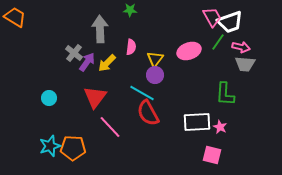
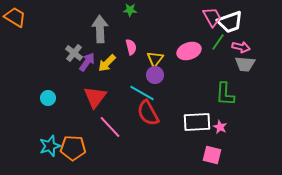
pink semicircle: rotated 21 degrees counterclockwise
cyan circle: moved 1 px left
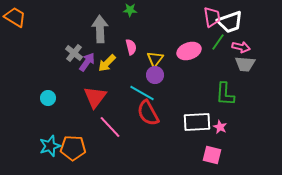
pink trapezoid: rotated 20 degrees clockwise
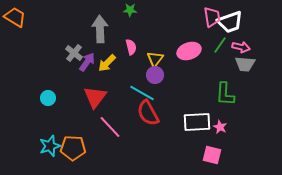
green line: moved 2 px right, 3 px down
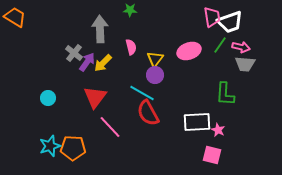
yellow arrow: moved 4 px left
pink star: moved 2 px left, 3 px down
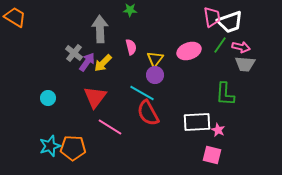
pink line: rotated 15 degrees counterclockwise
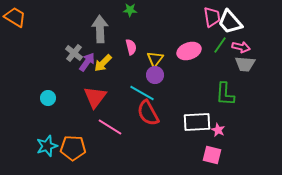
white trapezoid: rotated 68 degrees clockwise
cyan star: moved 3 px left
